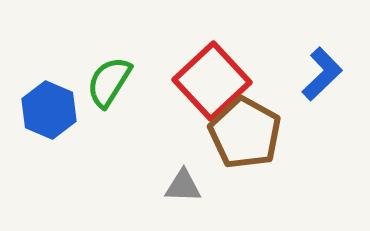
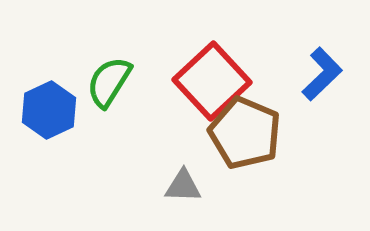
blue hexagon: rotated 12 degrees clockwise
brown pentagon: rotated 6 degrees counterclockwise
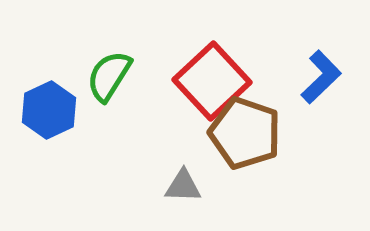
blue L-shape: moved 1 px left, 3 px down
green semicircle: moved 6 px up
brown pentagon: rotated 4 degrees counterclockwise
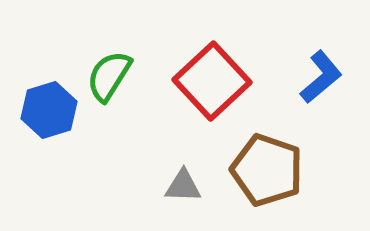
blue L-shape: rotated 4 degrees clockwise
blue hexagon: rotated 8 degrees clockwise
brown pentagon: moved 22 px right, 37 px down
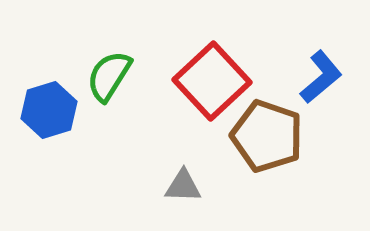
brown pentagon: moved 34 px up
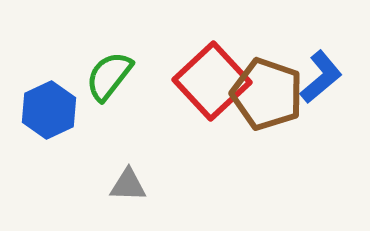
green semicircle: rotated 6 degrees clockwise
blue hexagon: rotated 8 degrees counterclockwise
brown pentagon: moved 42 px up
gray triangle: moved 55 px left, 1 px up
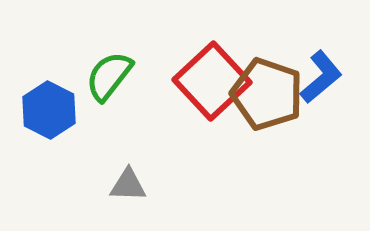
blue hexagon: rotated 8 degrees counterclockwise
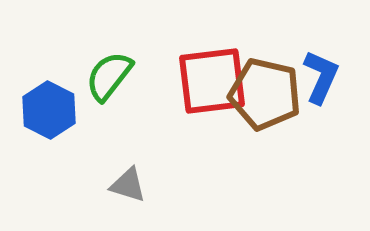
blue L-shape: rotated 26 degrees counterclockwise
red square: rotated 36 degrees clockwise
brown pentagon: moved 2 px left; rotated 6 degrees counterclockwise
gray triangle: rotated 15 degrees clockwise
